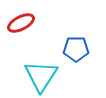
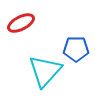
cyan triangle: moved 4 px right, 5 px up; rotated 9 degrees clockwise
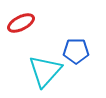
blue pentagon: moved 2 px down
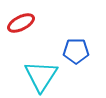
cyan triangle: moved 4 px left, 5 px down; rotated 9 degrees counterclockwise
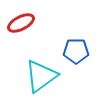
cyan triangle: rotated 21 degrees clockwise
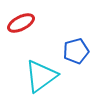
blue pentagon: rotated 15 degrees counterclockwise
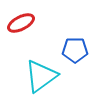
blue pentagon: moved 1 px left, 1 px up; rotated 15 degrees clockwise
